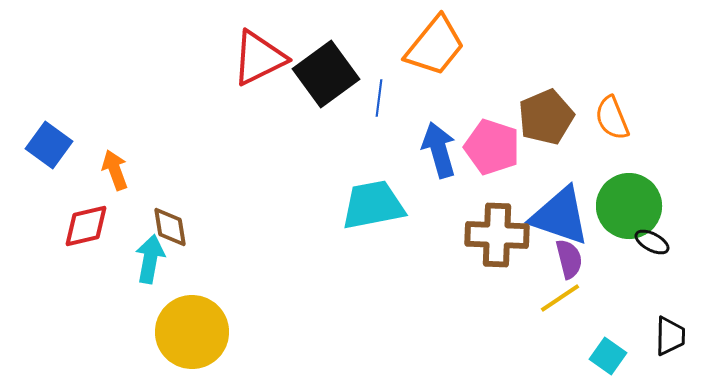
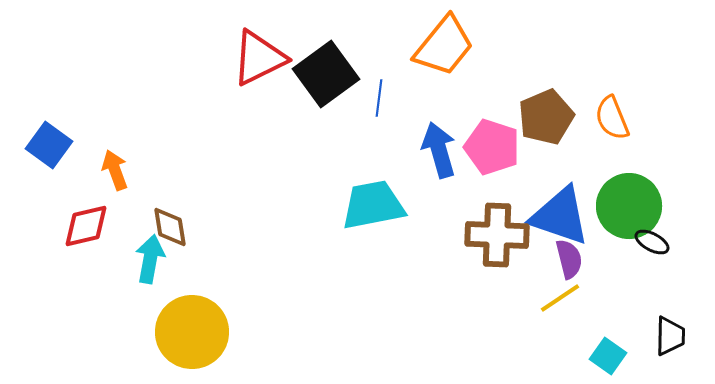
orange trapezoid: moved 9 px right
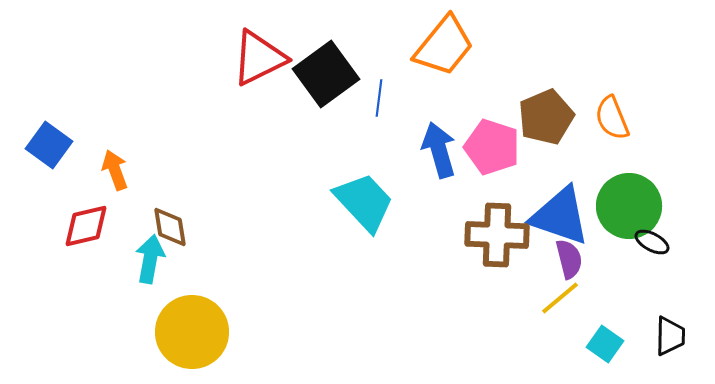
cyan trapezoid: moved 9 px left, 3 px up; rotated 58 degrees clockwise
yellow line: rotated 6 degrees counterclockwise
cyan square: moved 3 px left, 12 px up
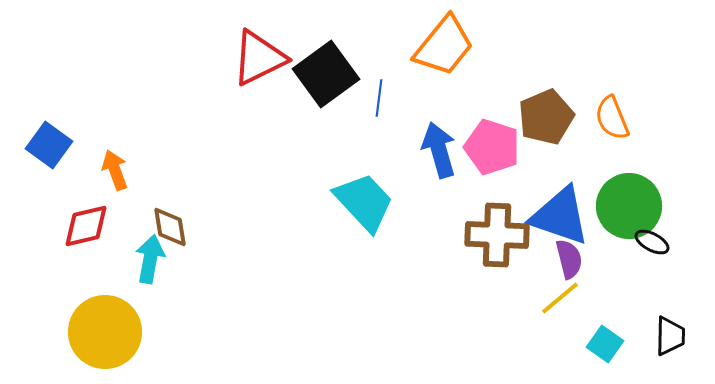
yellow circle: moved 87 px left
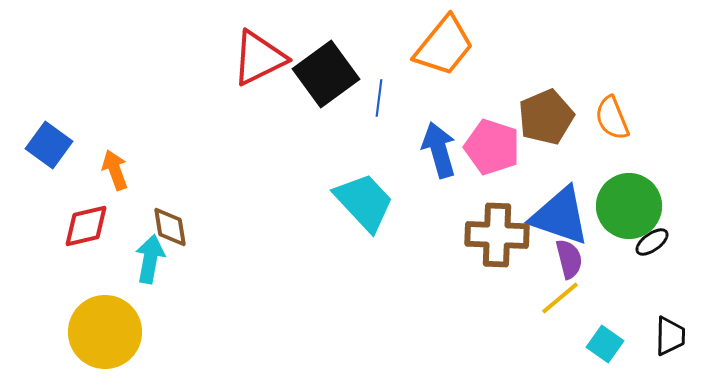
black ellipse: rotated 64 degrees counterclockwise
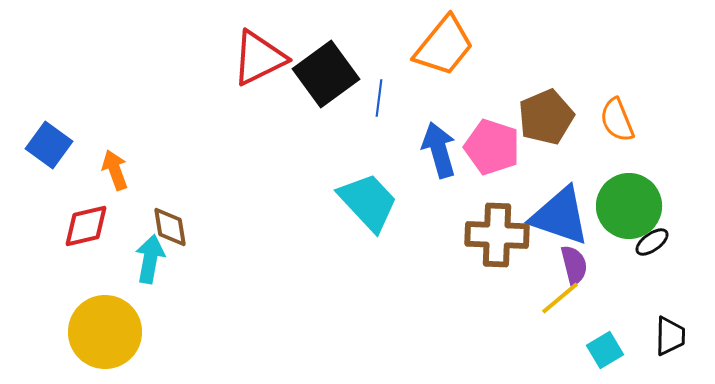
orange semicircle: moved 5 px right, 2 px down
cyan trapezoid: moved 4 px right
purple semicircle: moved 5 px right, 6 px down
cyan square: moved 6 px down; rotated 24 degrees clockwise
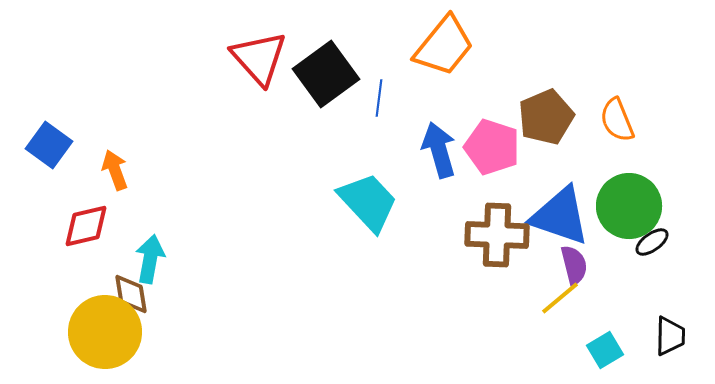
red triangle: rotated 46 degrees counterclockwise
brown diamond: moved 39 px left, 67 px down
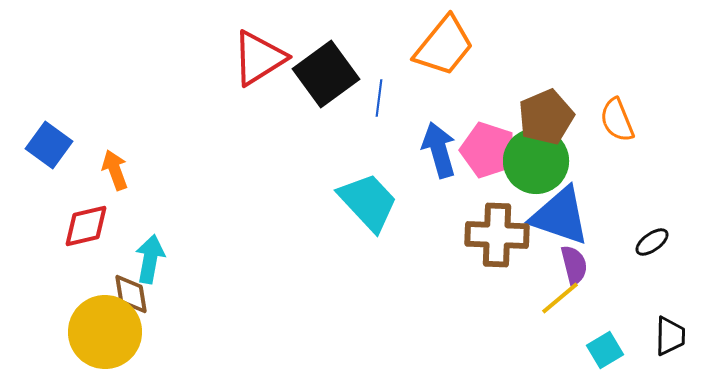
red triangle: rotated 40 degrees clockwise
pink pentagon: moved 4 px left, 3 px down
green circle: moved 93 px left, 45 px up
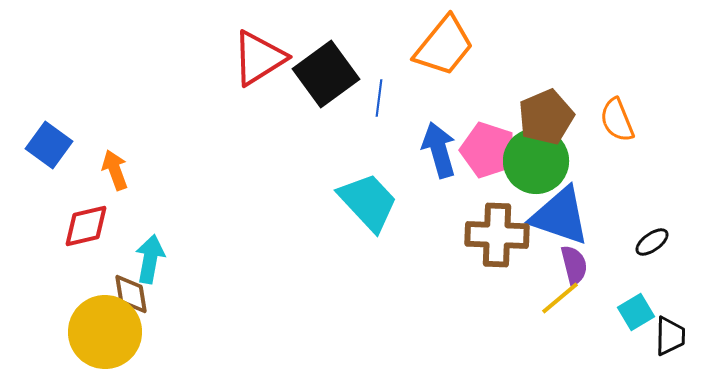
cyan square: moved 31 px right, 38 px up
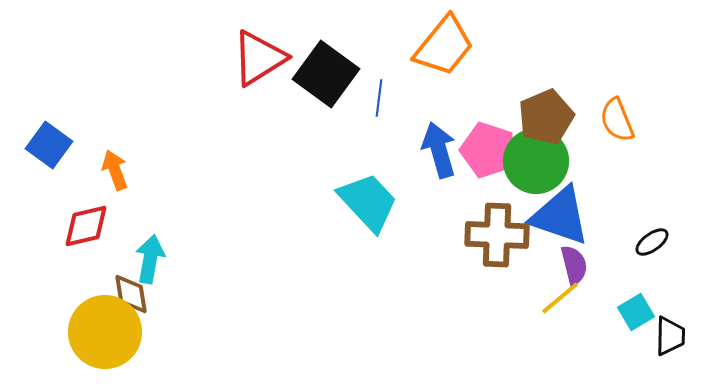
black square: rotated 18 degrees counterclockwise
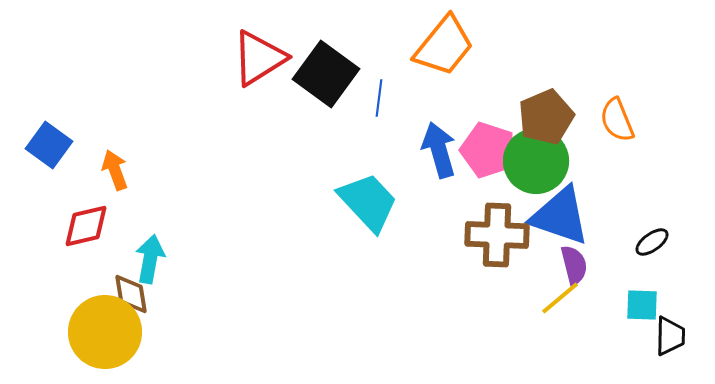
cyan square: moved 6 px right, 7 px up; rotated 33 degrees clockwise
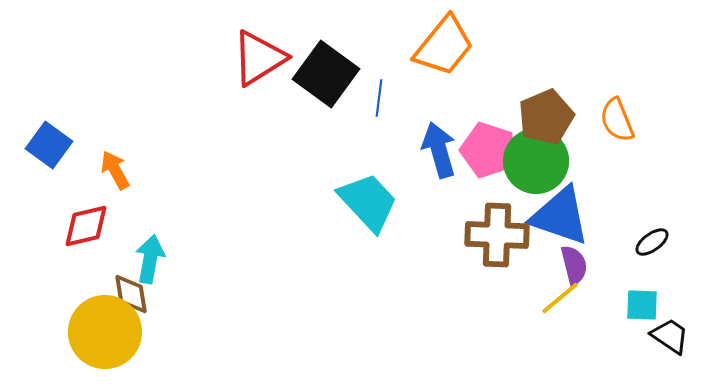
orange arrow: rotated 9 degrees counterclockwise
black trapezoid: rotated 57 degrees counterclockwise
